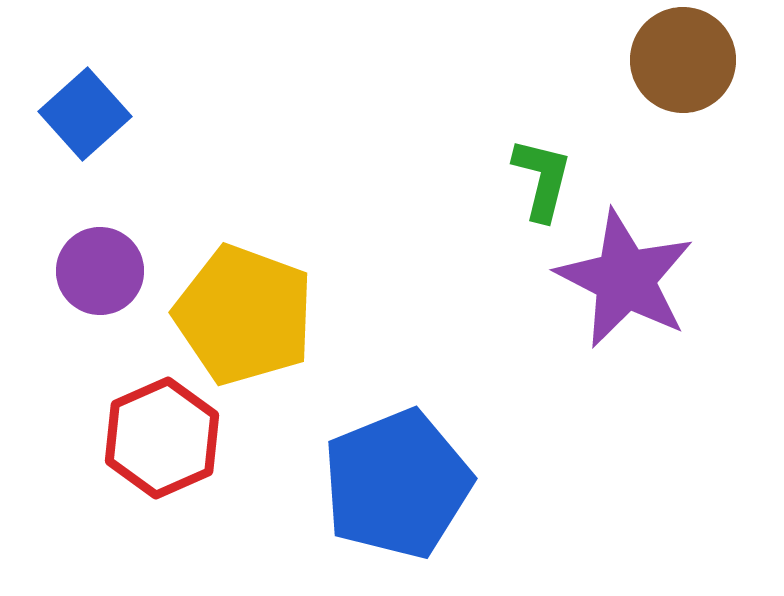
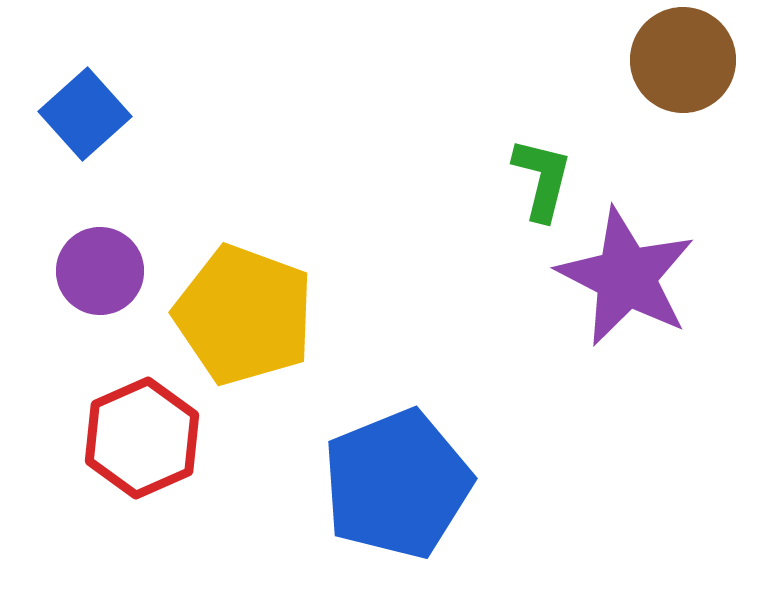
purple star: moved 1 px right, 2 px up
red hexagon: moved 20 px left
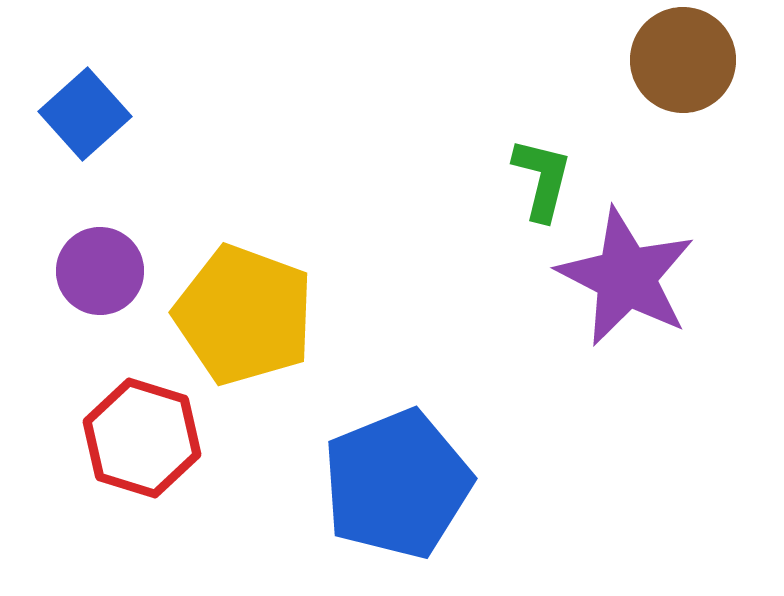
red hexagon: rotated 19 degrees counterclockwise
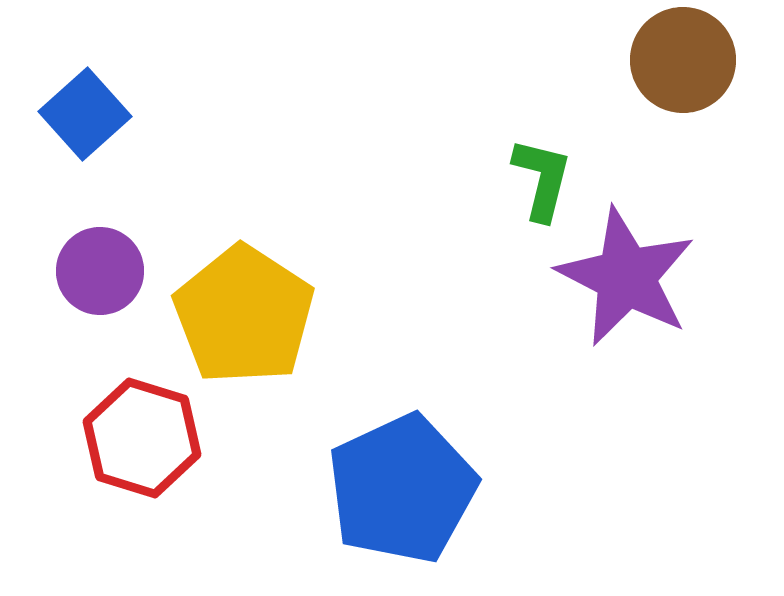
yellow pentagon: rotated 13 degrees clockwise
blue pentagon: moved 5 px right, 5 px down; rotated 3 degrees counterclockwise
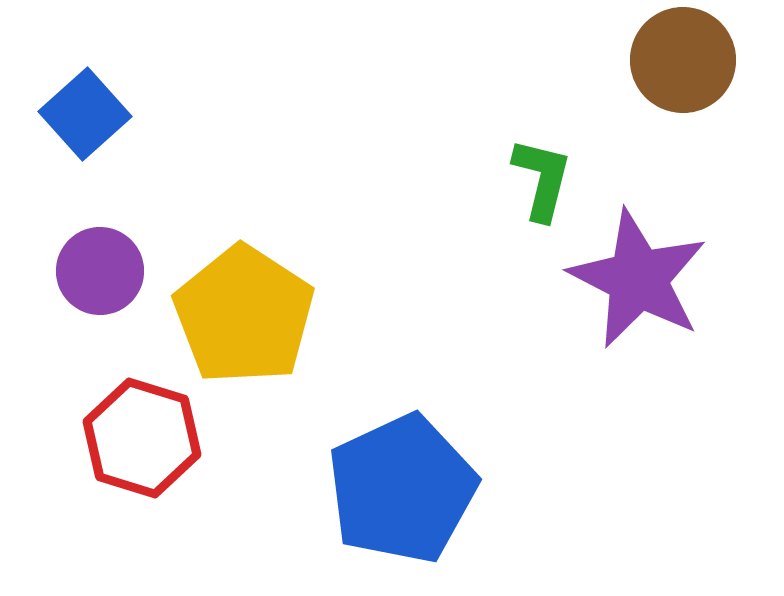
purple star: moved 12 px right, 2 px down
